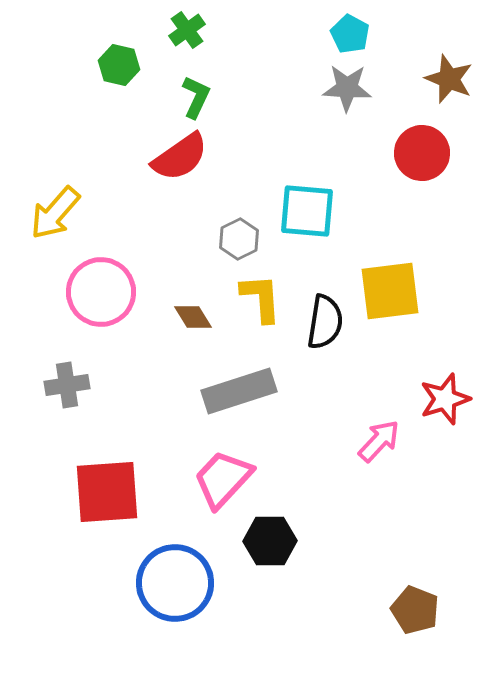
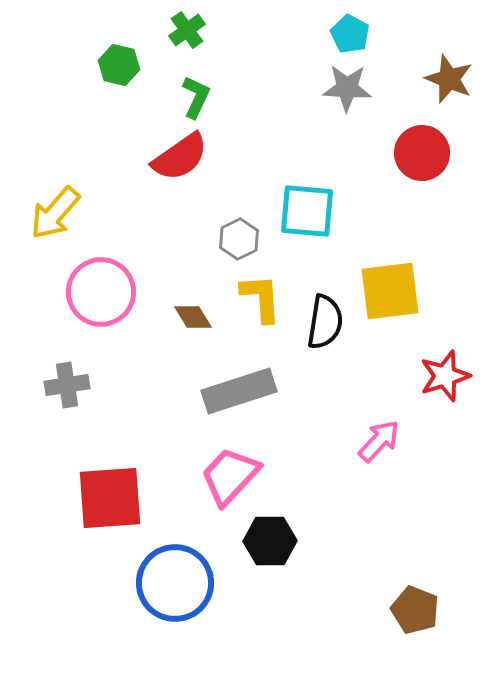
red star: moved 23 px up
pink trapezoid: moved 7 px right, 3 px up
red square: moved 3 px right, 6 px down
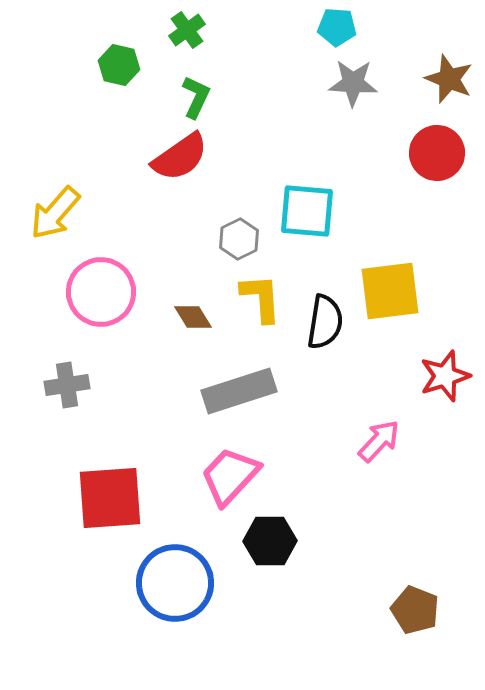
cyan pentagon: moved 13 px left, 7 px up; rotated 24 degrees counterclockwise
gray star: moved 6 px right, 5 px up
red circle: moved 15 px right
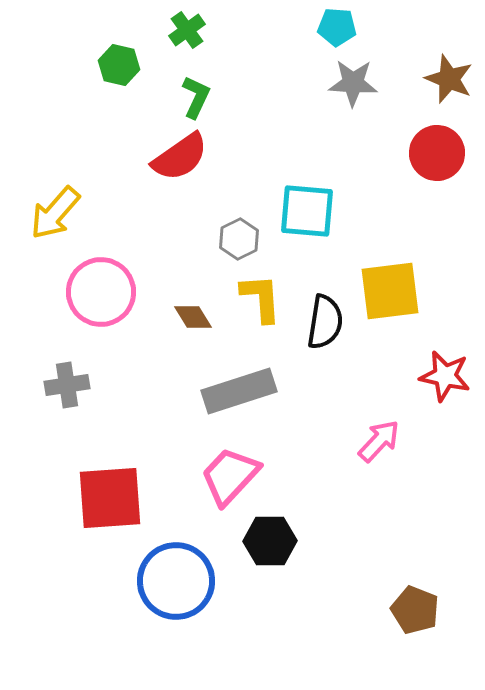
red star: rotated 30 degrees clockwise
blue circle: moved 1 px right, 2 px up
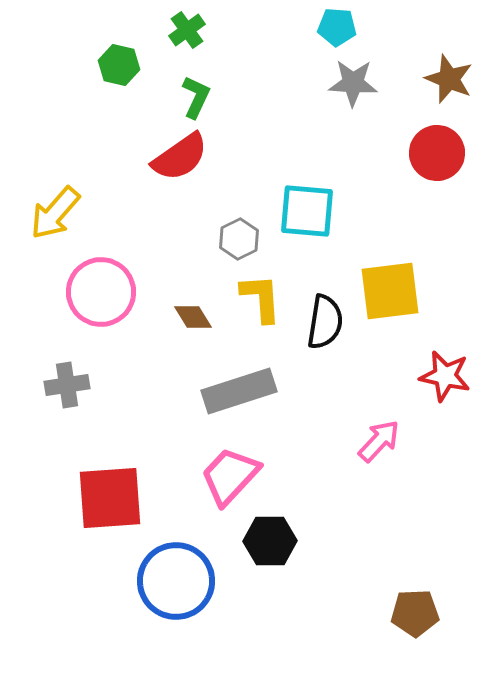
brown pentagon: moved 3 px down; rotated 24 degrees counterclockwise
